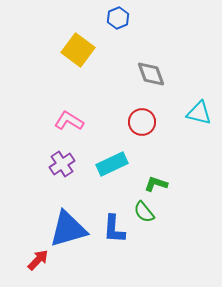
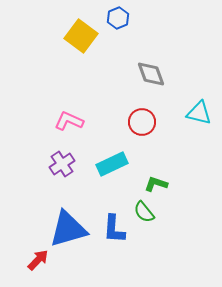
yellow square: moved 3 px right, 14 px up
pink L-shape: rotated 8 degrees counterclockwise
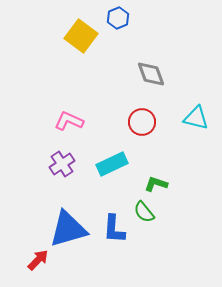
cyan triangle: moved 3 px left, 5 px down
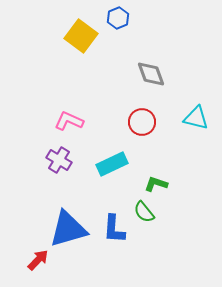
purple cross: moved 3 px left, 4 px up; rotated 25 degrees counterclockwise
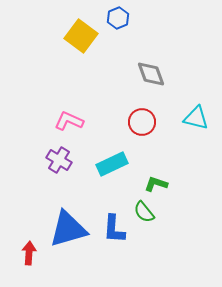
red arrow: moved 9 px left, 7 px up; rotated 40 degrees counterclockwise
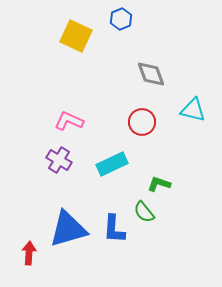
blue hexagon: moved 3 px right, 1 px down
yellow square: moved 5 px left; rotated 12 degrees counterclockwise
cyan triangle: moved 3 px left, 8 px up
green L-shape: moved 3 px right
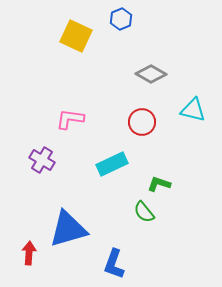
gray diamond: rotated 40 degrees counterclockwise
pink L-shape: moved 1 px right, 2 px up; rotated 16 degrees counterclockwise
purple cross: moved 17 px left
blue L-shape: moved 35 px down; rotated 16 degrees clockwise
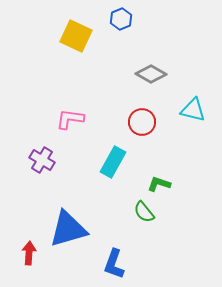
cyan rectangle: moved 1 px right, 2 px up; rotated 36 degrees counterclockwise
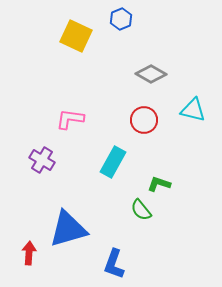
red circle: moved 2 px right, 2 px up
green semicircle: moved 3 px left, 2 px up
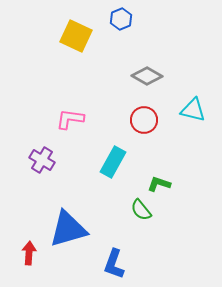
gray diamond: moved 4 px left, 2 px down
